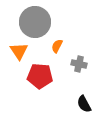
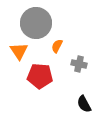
gray circle: moved 1 px right, 1 px down
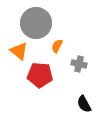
orange triangle: rotated 18 degrees counterclockwise
red pentagon: moved 1 px up
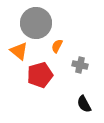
gray cross: moved 1 px right, 1 px down
red pentagon: rotated 20 degrees counterclockwise
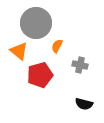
black semicircle: rotated 48 degrees counterclockwise
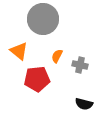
gray circle: moved 7 px right, 4 px up
orange semicircle: moved 10 px down
red pentagon: moved 3 px left, 4 px down; rotated 10 degrees clockwise
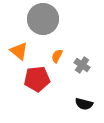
gray cross: moved 2 px right; rotated 21 degrees clockwise
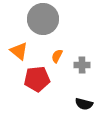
gray cross: rotated 35 degrees counterclockwise
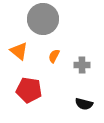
orange semicircle: moved 3 px left
red pentagon: moved 8 px left, 11 px down; rotated 15 degrees clockwise
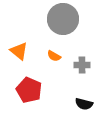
gray circle: moved 20 px right
orange semicircle: rotated 88 degrees counterclockwise
red pentagon: rotated 15 degrees clockwise
